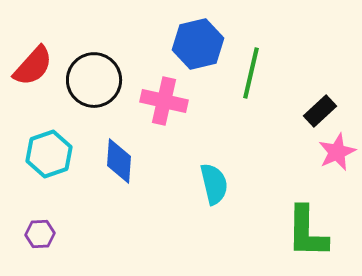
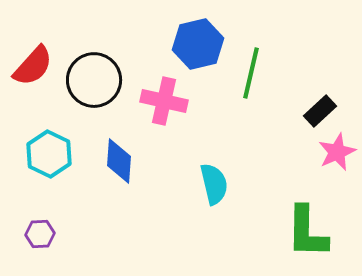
cyan hexagon: rotated 15 degrees counterclockwise
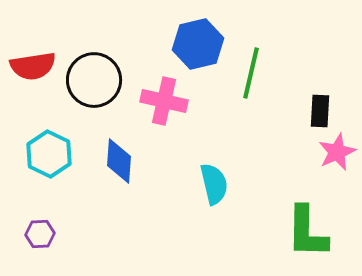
red semicircle: rotated 39 degrees clockwise
black rectangle: rotated 44 degrees counterclockwise
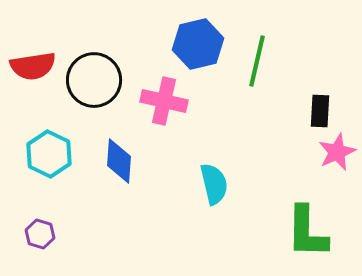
green line: moved 6 px right, 12 px up
purple hexagon: rotated 20 degrees clockwise
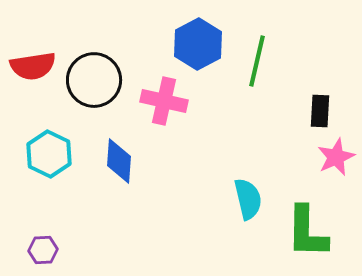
blue hexagon: rotated 15 degrees counterclockwise
pink star: moved 1 px left, 5 px down
cyan semicircle: moved 34 px right, 15 px down
purple hexagon: moved 3 px right, 16 px down; rotated 20 degrees counterclockwise
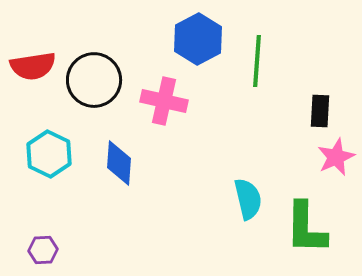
blue hexagon: moved 5 px up
green line: rotated 9 degrees counterclockwise
blue diamond: moved 2 px down
green L-shape: moved 1 px left, 4 px up
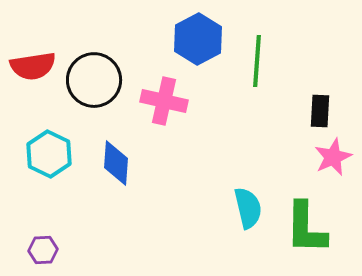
pink star: moved 3 px left
blue diamond: moved 3 px left
cyan semicircle: moved 9 px down
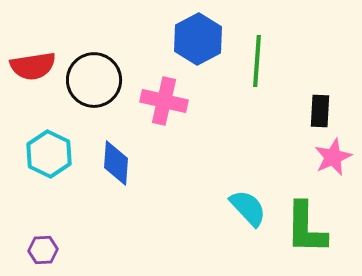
cyan semicircle: rotated 30 degrees counterclockwise
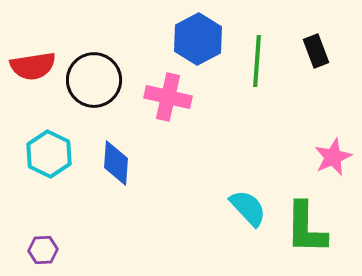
pink cross: moved 4 px right, 4 px up
black rectangle: moved 4 px left, 60 px up; rotated 24 degrees counterclockwise
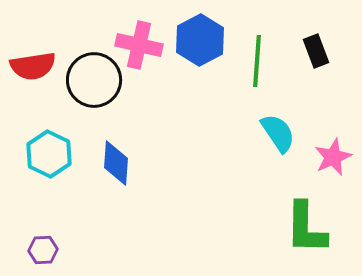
blue hexagon: moved 2 px right, 1 px down
pink cross: moved 29 px left, 52 px up
cyan semicircle: moved 30 px right, 75 px up; rotated 9 degrees clockwise
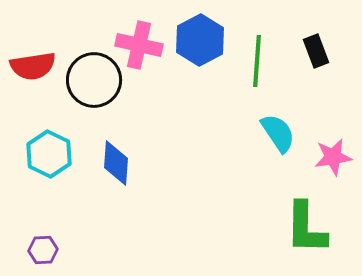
pink star: rotated 15 degrees clockwise
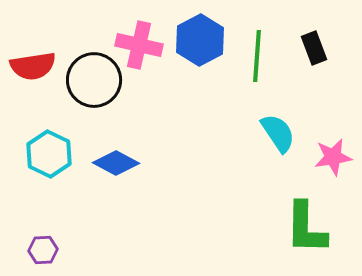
black rectangle: moved 2 px left, 3 px up
green line: moved 5 px up
blue diamond: rotated 66 degrees counterclockwise
